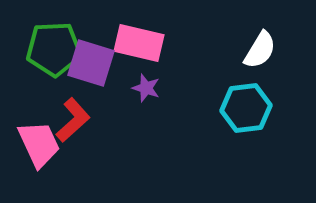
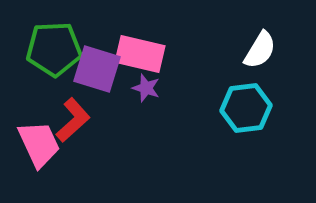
pink rectangle: moved 1 px right, 11 px down
purple square: moved 6 px right, 6 px down
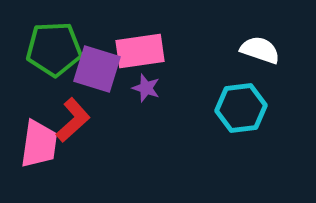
white semicircle: rotated 102 degrees counterclockwise
pink rectangle: moved 3 px up; rotated 21 degrees counterclockwise
cyan hexagon: moved 5 px left
pink trapezoid: rotated 33 degrees clockwise
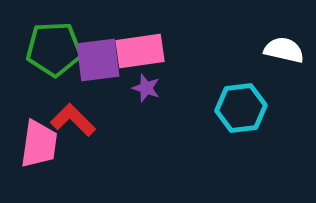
white semicircle: moved 24 px right; rotated 6 degrees counterclockwise
purple square: moved 1 px right, 9 px up; rotated 24 degrees counterclockwise
red L-shape: rotated 93 degrees counterclockwise
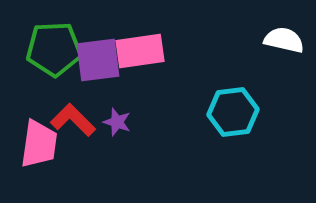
white semicircle: moved 10 px up
purple star: moved 29 px left, 34 px down
cyan hexagon: moved 8 px left, 4 px down
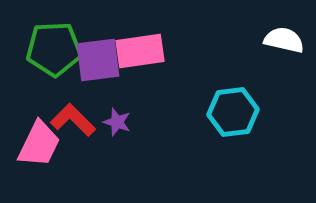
pink trapezoid: rotated 18 degrees clockwise
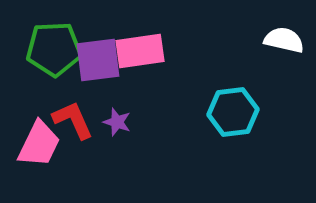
red L-shape: rotated 21 degrees clockwise
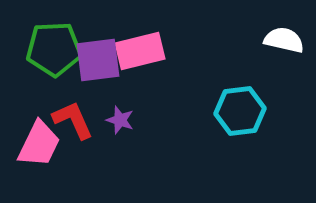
pink rectangle: rotated 6 degrees counterclockwise
cyan hexagon: moved 7 px right, 1 px up
purple star: moved 3 px right, 2 px up
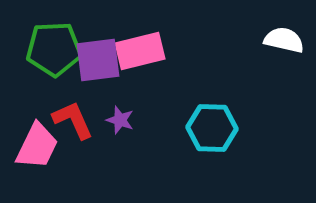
cyan hexagon: moved 28 px left, 17 px down; rotated 9 degrees clockwise
pink trapezoid: moved 2 px left, 2 px down
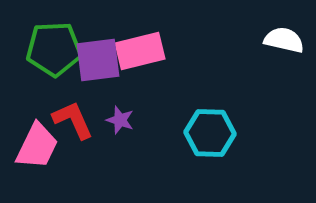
cyan hexagon: moved 2 px left, 5 px down
